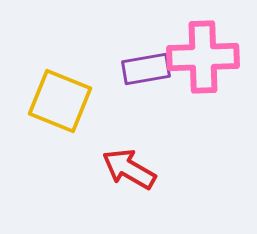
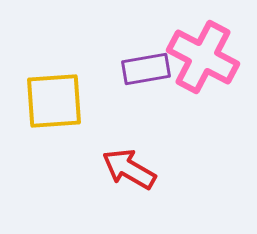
pink cross: rotated 30 degrees clockwise
yellow square: moved 6 px left; rotated 26 degrees counterclockwise
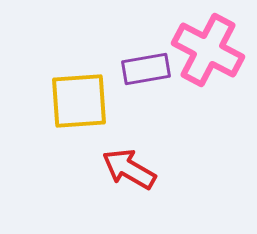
pink cross: moved 5 px right, 7 px up
yellow square: moved 25 px right
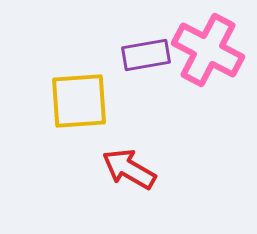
purple rectangle: moved 14 px up
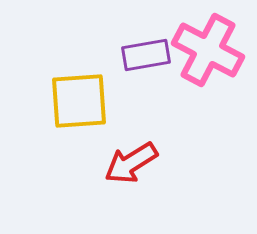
red arrow: moved 2 px right, 6 px up; rotated 62 degrees counterclockwise
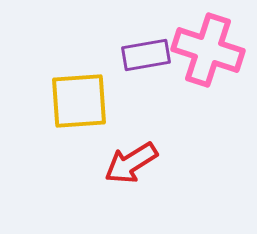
pink cross: rotated 10 degrees counterclockwise
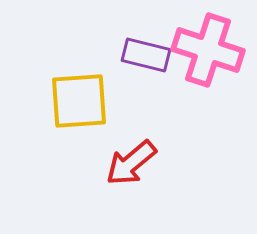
purple rectangle: rotated 24 degrees clockwise
red arrow: rotated 8 degrees counterclockwise
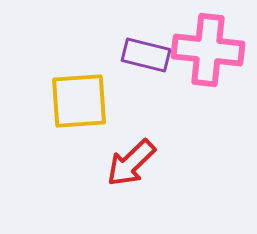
pink cross: rotated 12 degrees counterclockwise
red arrow: rotated 4 degrees counterclockwise
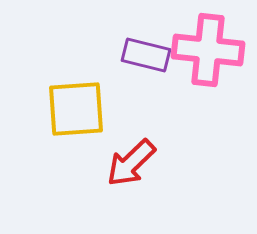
yellow square: moved 3 px left, 8 px down
